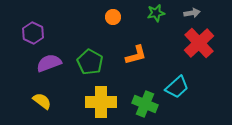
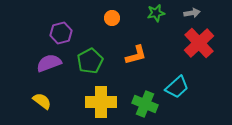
orange circle: moved 1 px left, 1 px down
purple hexagon: moved 28 px right; rotated 20 degrees clockwise
green pentagon: moved 1 px up; rotated 15 degrees clockwise
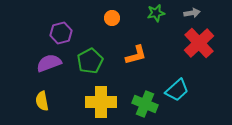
cyan trapezoid: moved 3 px down
yellow semicircle: rotated 138 degrees counterclockwise
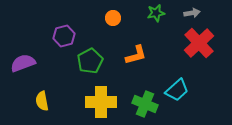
orange circle: moved 1 px right
purple hexagon: moved 3 px right, 3 px down
purple semicircle: moved 26 px left
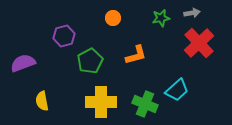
green star: moved 5 px right, 5 px down
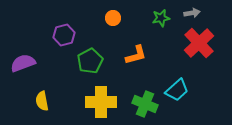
purple hexagon: moved 1 px up
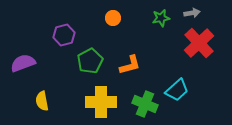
orange L-shape: moved 6 px left, 10 px down
